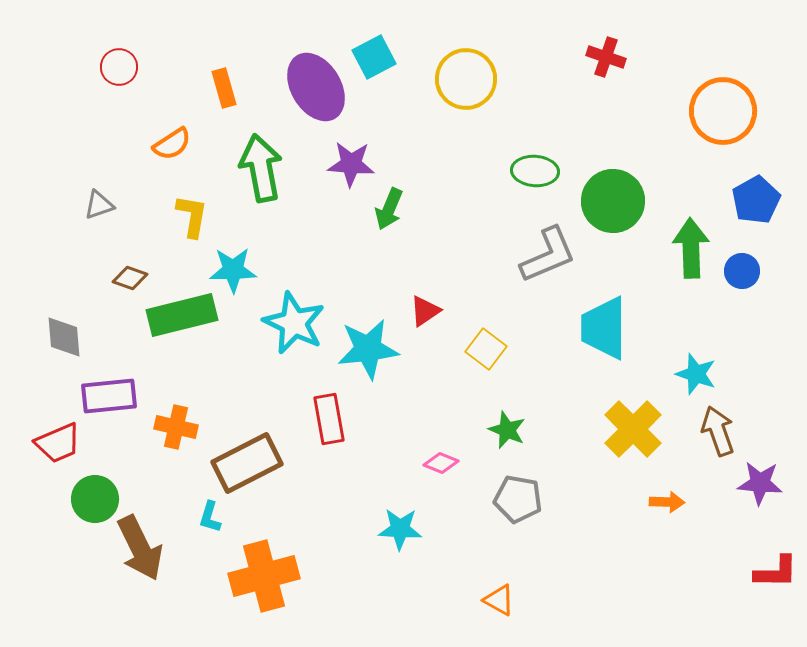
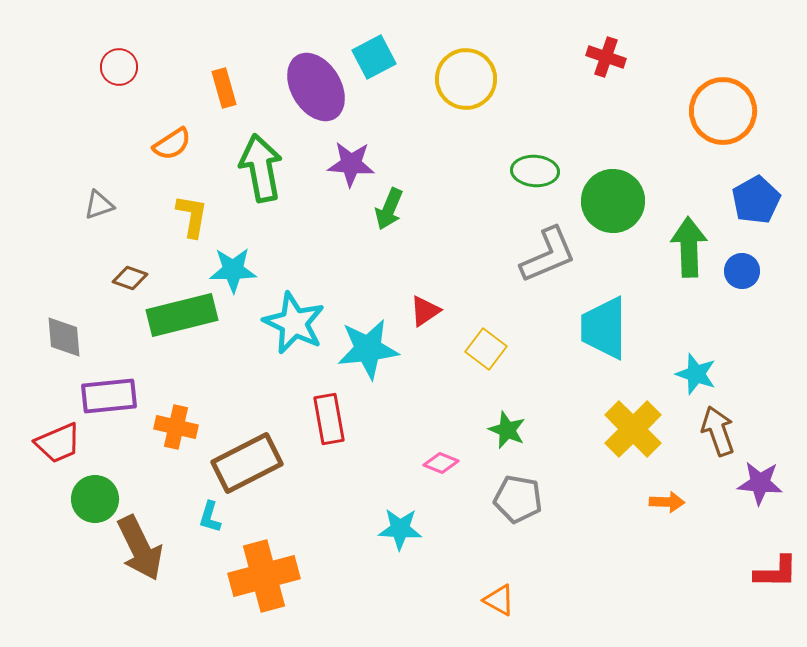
green arrow at (691, 248): moved 2 px left, 1 px up
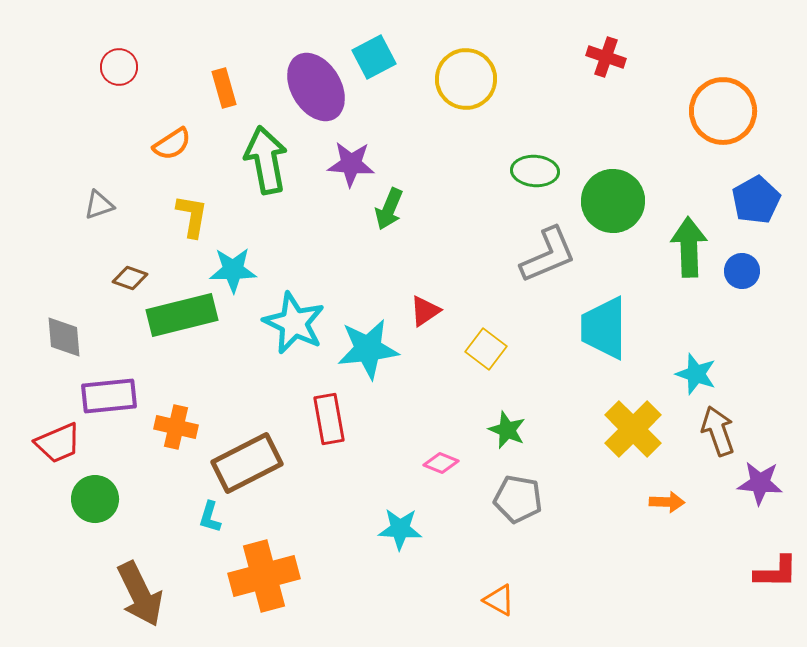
green arrow at (261, 168): moved 5 px right, 8 px up
brown arrow at (140, 548): moved 46 px down
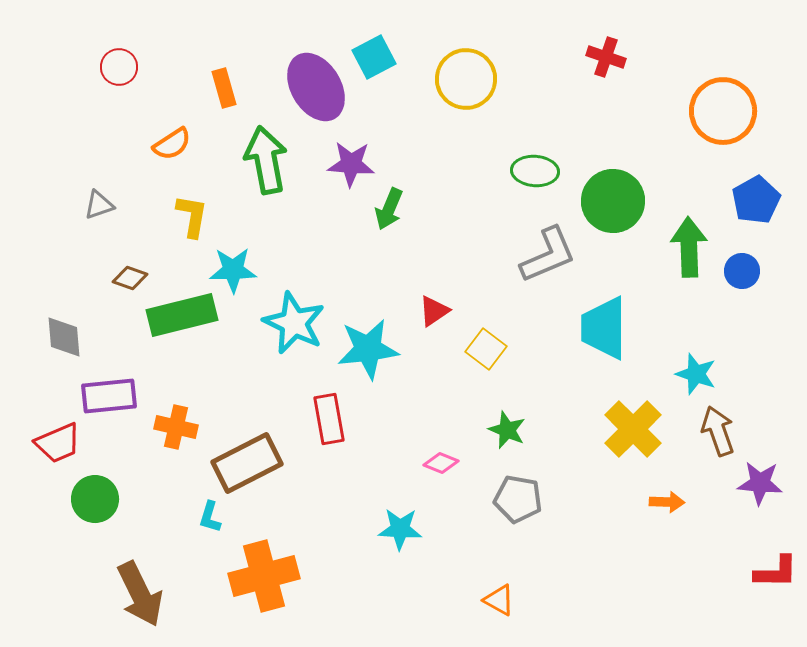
red triangle at (425, 311): moved 9 px right
